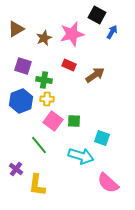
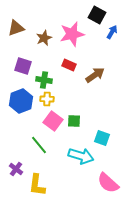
brown triangle: moved 1 px up; rotated 12 degrees clockwise
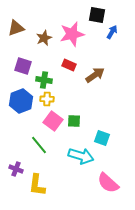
black square: rotated 18 degrees counterclockwise
purple cross: rotated 16 degrees counterclockwise
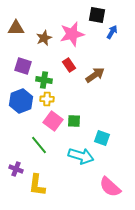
brown triangle: rotated 18 degrees clockwise
red rectangle: rotated 32 degrees clockwise
pink semicircle: moved 2 px right, 4 px down
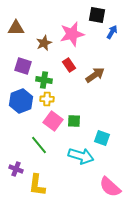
brown star: moved 5 px down
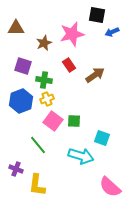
blue arrow: rotated 144 degrees counterclockwise
yellow cross: rotated 24 degrees counterclockwise
green line: moved 1 px left
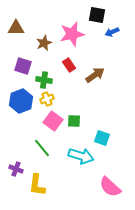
green line: moved 4 px right, 3 px down
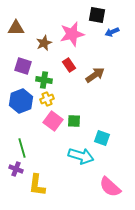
green line: moved 20 px left; rotated 24 degrees clockwise
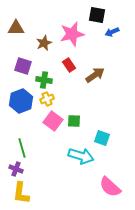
yellow L-shape: moved 16 px left, 8 px down
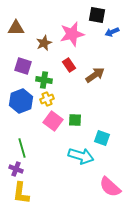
green square: moved 1 px right, 1 px up
